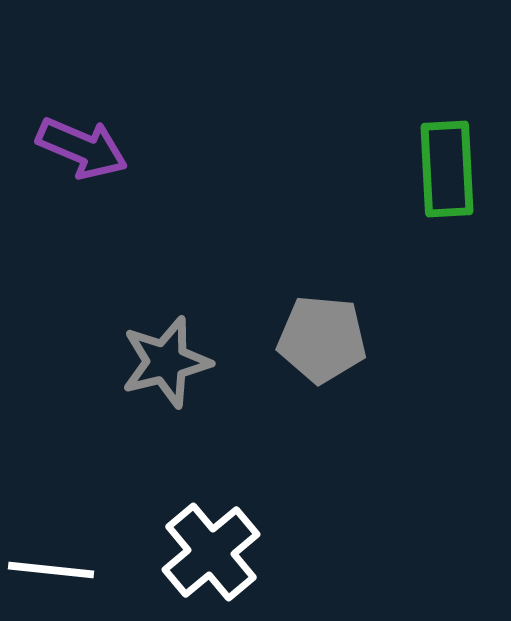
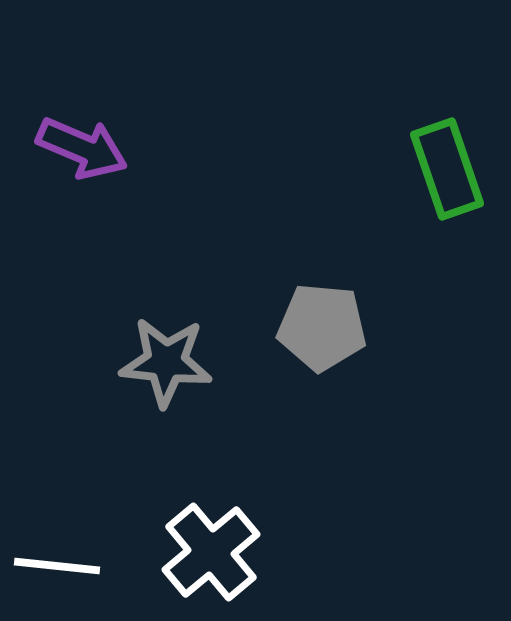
green rectangle: rotated 16 degrees counterclockwise
gray pentagon: moved 12 px up
gray star: rotated 20 degrees clockwise
white line: moved 6 px right, 4 px up
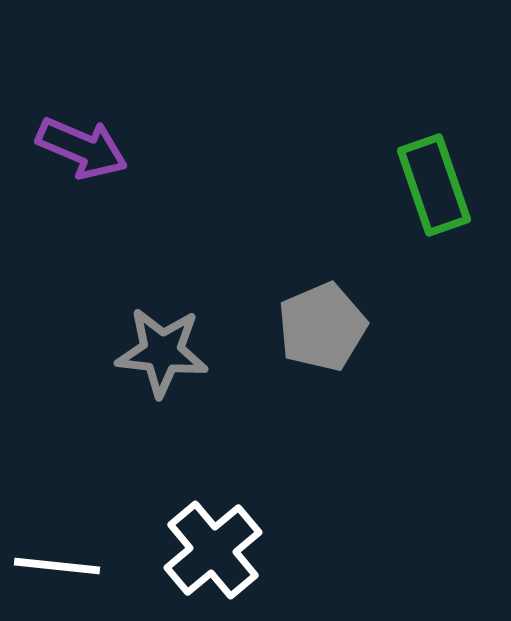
green rectangle: moved 13 px left, 16 px down
gray pentagon: rotated 28 degrees counterclockwise
gray star: moved 4 px left, 10 px up
white cross: moved 2 px right, 2 px up
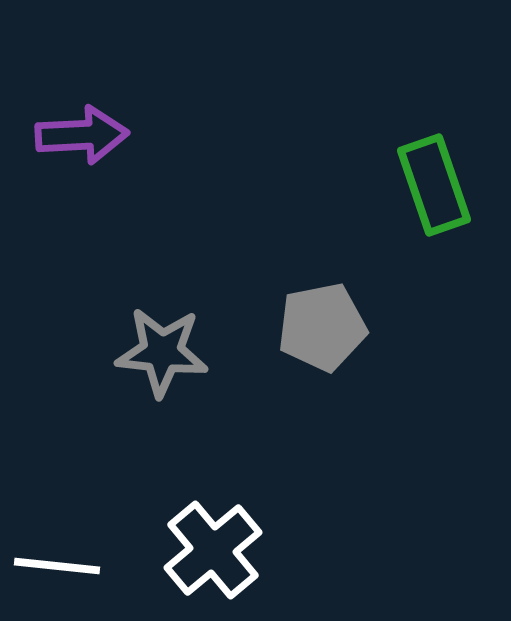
purple arrow: moved 13 px up; rotated 26 degrees counterclockwise
gray pentagon: rotated 12 degrees clockwise
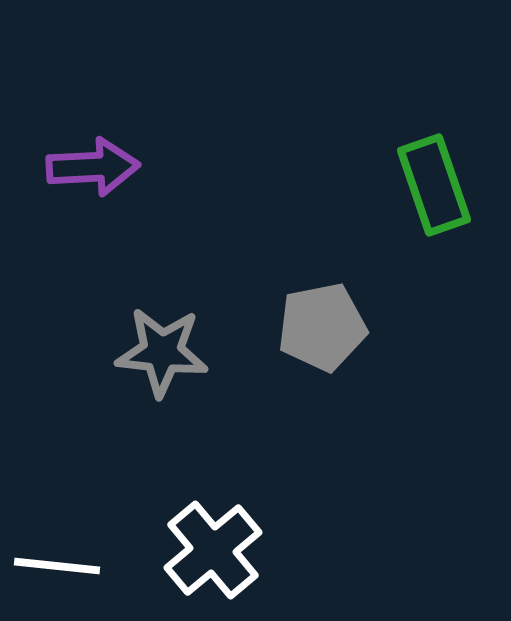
purple arrow: moved 11 px right, 32 px down
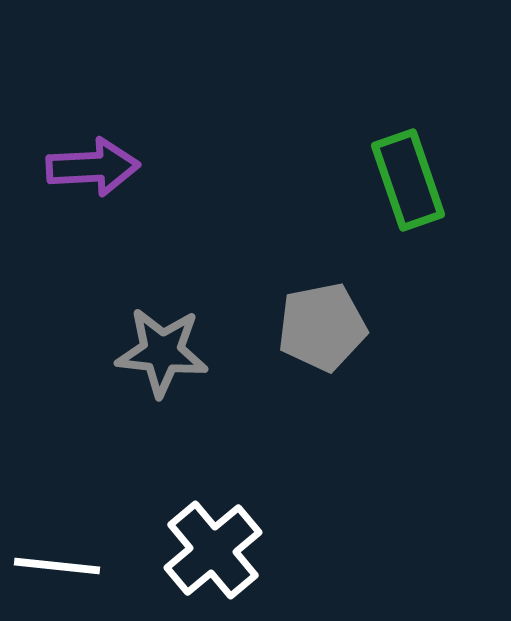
green rectangle: moved 26 px left, 5 px up
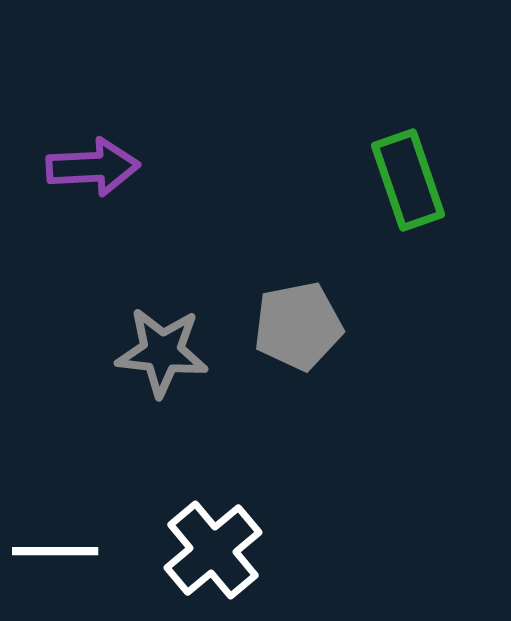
gray pentagon: moved 24 px left, 1 px up
white line: moved 2 px left, 15 px up; rotated 6 degrees counterclockwise
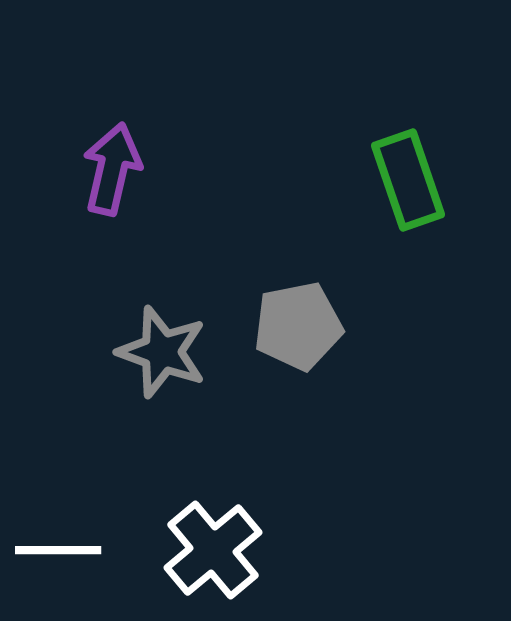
purple arrow: moved 19 px right, 2 px down; rotated 74 degrees counterclockwise
gray star: rotated 14 degrees clockwise
white line: moved 3 px right, 1 px up
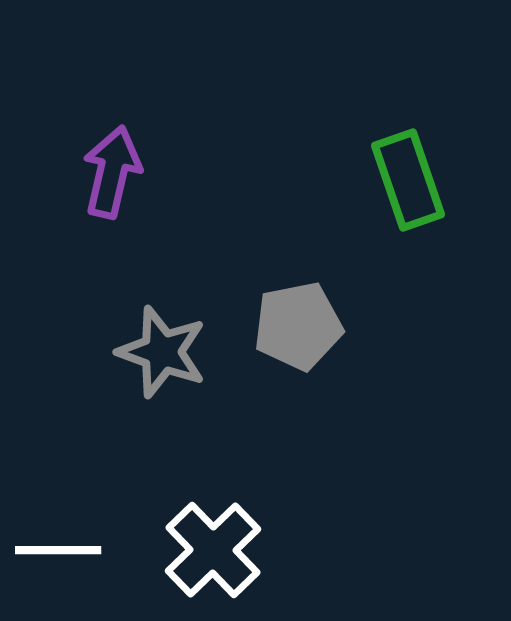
purple arrow: moved 3 px down
white cross: rotated 4 degrees counterclockwise
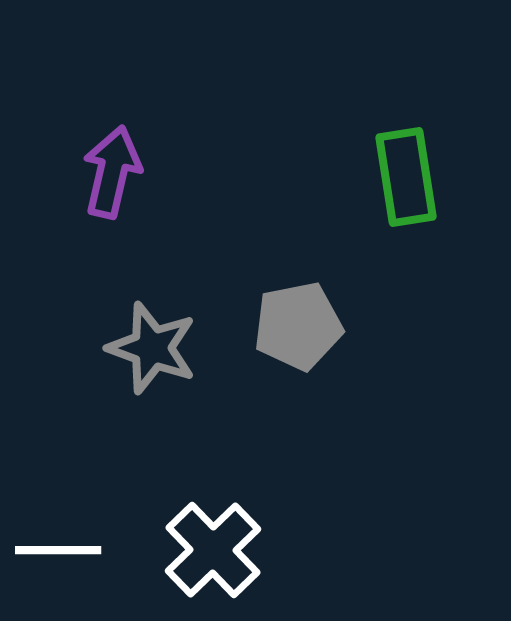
green rectangle: moved 2 px left, 3 px up; rotated 10 degrees clockwise
gray star: moved 10 px left, 4 px up
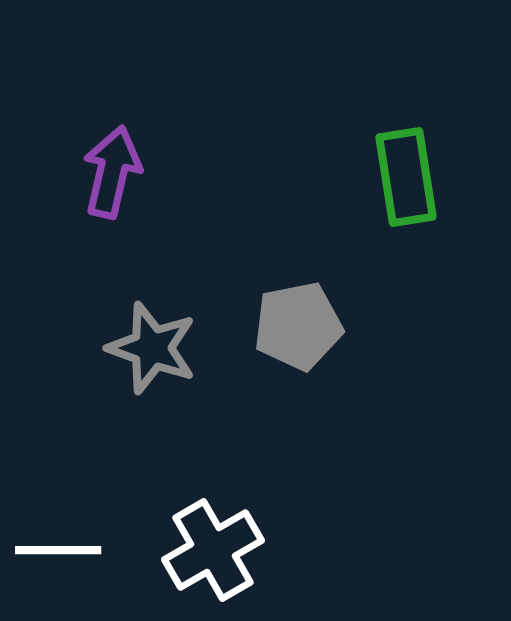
white cross: rotated 14 degrees clockwise
